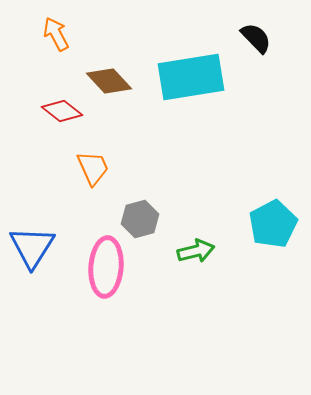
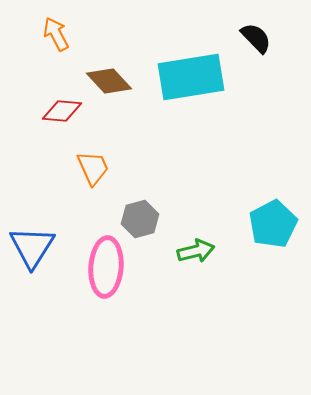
red diamond: rotated 33 degrees counterclockwise
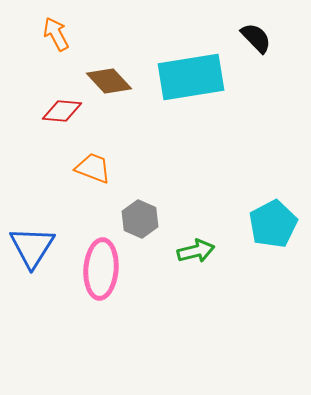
orange trapezoid: rotated 45 degrees counterclockwise
gray hexagon: rotated 21 degrees counterclockwise
pink ellipse: moved 5 px left, 2 px down
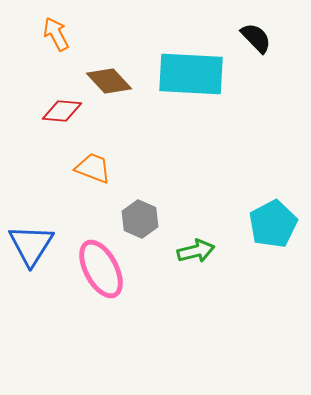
cyan rectangle: moved 3 px up; rotated 12 degrees clockwise
blue triangle: moved 1 px left, 2 px up
pink ellipse: rotated 32 degrees counterclockwise
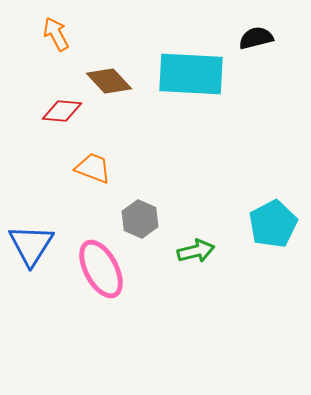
black semicircle: rotated 60 degrees counterclockwise
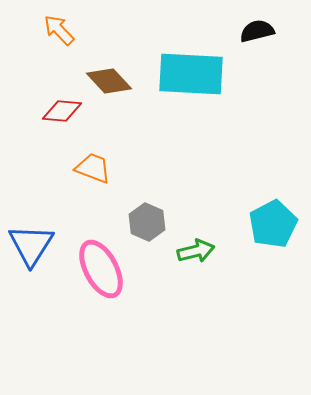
orange arrow: moved 3 px right, 4 px up; rotated 16 degrees counterclockwise
black semicircle: moved 1 px right, 7 px up
gray hexagon: moved 7 px right, 3 px down
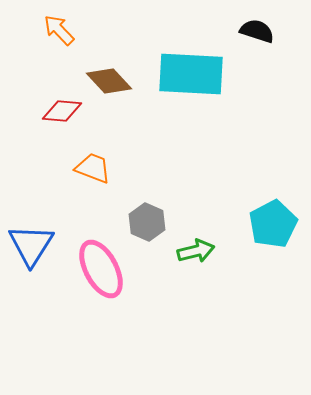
black semicircle: rotated 32 degrees clockwise
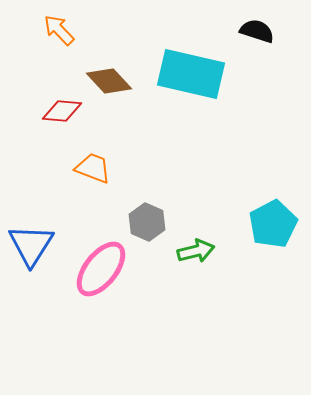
cyan rectangle: rotated 10 degrees clockwise
pink ellipse: rotated 66 degrees clockwise
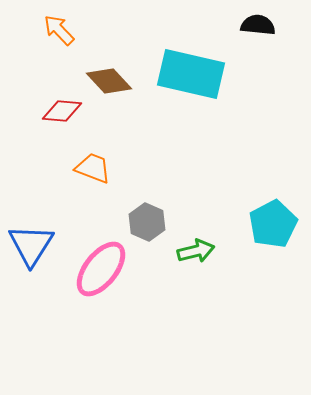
black semicircle: moved 1 px right, 6 px up; rotated 12 degrees counterclockwise
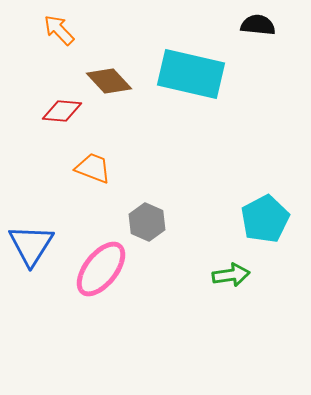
cyan pentagon: moved 8 px left, 5 px up
green arrow: moved 35 px right, 24 px down; rotated 6 degrees clockwise
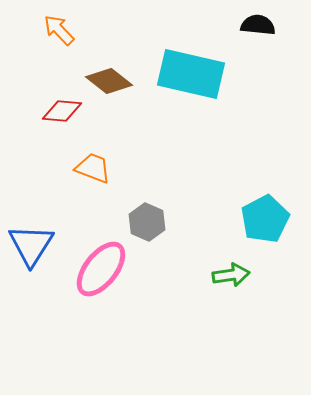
brown diamond: rotated 9 degrees counterclockwise
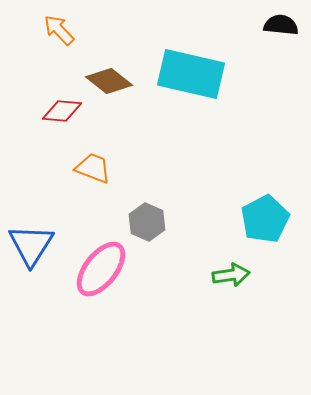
black semicircle: moved 23 px right
